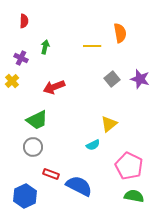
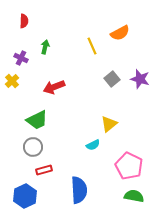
orange semicircle: rotated 72 degrees clockwise
yellow line: rotated 66 degrees clockwise
red rectangle: moved 7 px left, 4 px up; rotated 35 degrees counterclockwise
blue semicircle: moved 4 px down; rotated 60 degrees clockwise
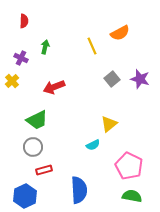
green semicircle: moved 2 px left
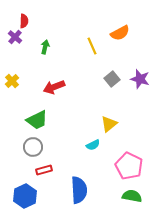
purple cross: moved 6 px left, 21 px up; rotated 16 degrees clockwise
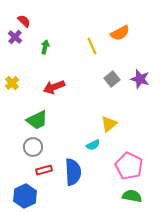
red semicircle: rotated 48 degrees counterclockwise
yellow cross: moved 2 px down
blue semicircle: moved 6 px left, 18 px up
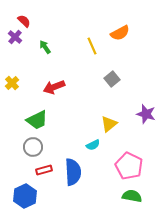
green arrow: rotated 48 degrees counterclockwise
purple star: moved 6 px right, 35 px down
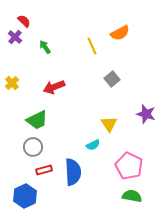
yellow triangle: rotated 24 degrees counterclockwise
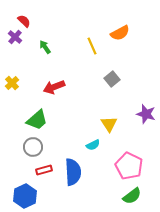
green trapezoid: rotated 15 degrees counterclockwise
green semicircle: rotated 132 degrees clockwise
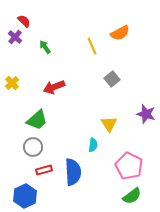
cyan semicircle: rotated 56 degrees counterclockwise
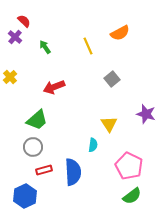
yellow line: moved 4 px left
yellow cross: moved 2 px left, 6 px up
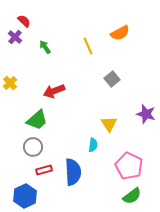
yellow cross: moved 6 px down
red arrow: moved 4 px down
